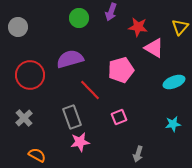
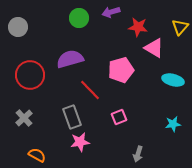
purple arrow: rotated 54 degrees clockwise
cyan ellipse: moved 1 px left, 2 px up; rotated 35 degrees clockwise
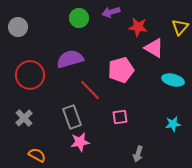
pink square: moved 1 px right; rotated 14 degrees clockwise
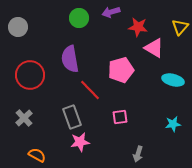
purple semicircle: rotated 84 degrees counterclockwise
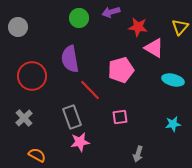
red circle: moved 2 px right, 1 px down
